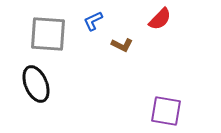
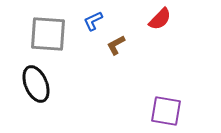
brown L-shape: moved 6 px left; rotated 125 degrees clockwise
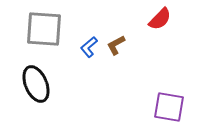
blue L-shape: moved 4 px left, 26 px down; rotated 15 degrees counterclockwise
gray square: moved 4 px left, 5 px up
purple square: moved 3 px right, 4 px up
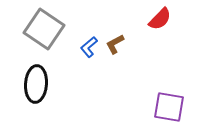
gray square: rotated 30 degrees clockwise
brown L-shape: moved 1 px left, 1 px up
black ellipse: rotated 27 degrees clockwise
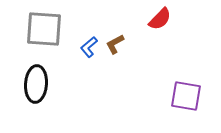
gray square: rotated 30 degrees counterclockwise
purple square: moved 17 px right, 11 px up
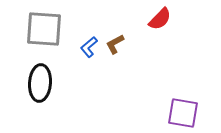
black ellipse: moved 4 px right, 1 px up
purple square: moved 3 px left, 17 px down
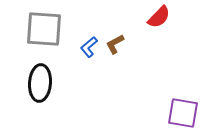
red semicircle: moved 1 px left, 2 px up
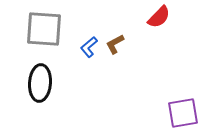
purple square: rotated 20 degrees counterclockwise
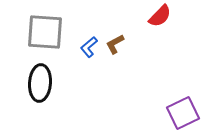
red semicircle: moved 1 px right, 1 px up
gray square: moved 1 px right, 3 px down
purple square: rotated 16 degrees counterclockwise
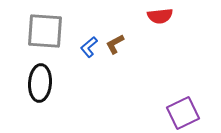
red semicircle: rotated 40 degrees clockwise
gray square: moved 1 px up
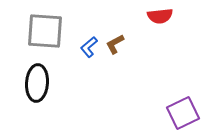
black ellipse: moved 3 px left
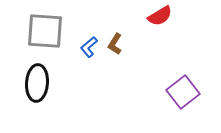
red semicircle: rotated 25 degrees counterclockwise
brown L-shape: rotated 30 degrees counterclockwise
purple square: moved 21 px up; rotated 12 degrees counterclockwise
